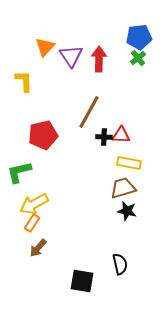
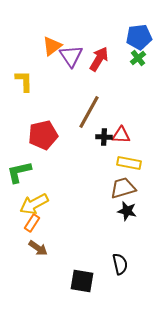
orange triangle: moved 7 px right, 1 px up; rotated 10 degrees clockwise
red arrow: rotated 30 degrees clockwise
brown arrow: rotated 96 degrees counterclockwise
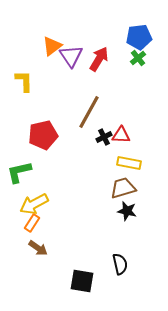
black cross: rotated 28 degrees counterclockwise
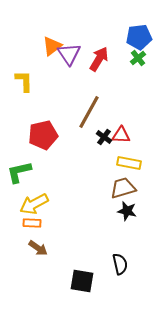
purple triangle: moved 2 px left, 2 px up
black cross: rotated 28 degrees counterclockwise
orange rectangle: rotated 60 degrees clockwise
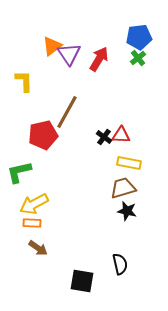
brown line: moved 22 px left
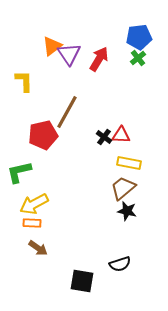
brown trapezoid: rotated 24 degrees counterclockwise
black semicircle: rotated 85 degrees clockwise
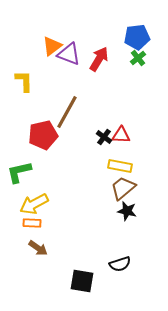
blue pentagon: moved 2 px left
purple triangle: rotated 35 degrees counterclockwise
yellow rectangle: moved 9 px left, 3 px down
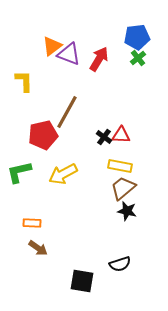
yellow arrow: moved 29 px right, 30 px up
